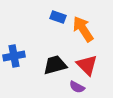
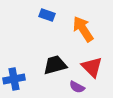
blue rectangle: moved 11 px left, 2 px up
blue cross: moved 23 px down
red triangle: moved 5 px right, 2 px down
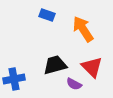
purple semicircle: moved 3 px left, 3 px up
